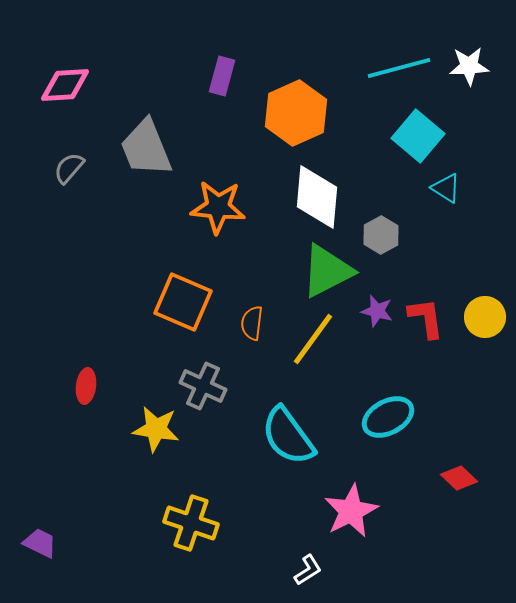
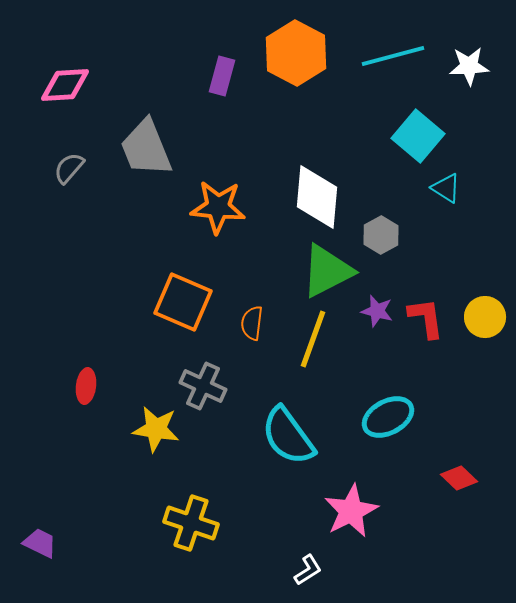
cyan line: moved 6 px left, 12 px up
orange hexagon: moved 60 px up; rotated 8 degrees counterclockwise
yellow line: rotated 16 degrees counterclockwise
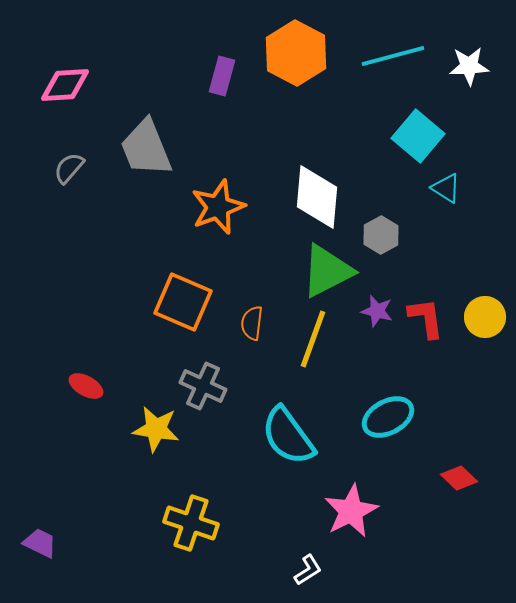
orange star: rotated 26 degrees counterclockwise
red ellipse: rotated 68 degrees counterclockwise
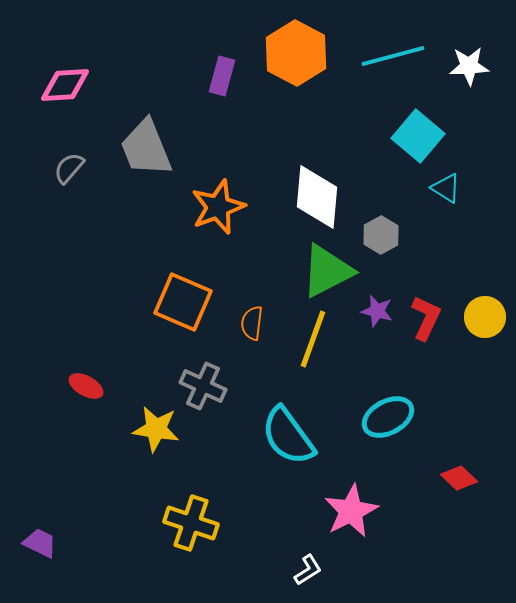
red L-shape: rotated 33 degrees clockwise
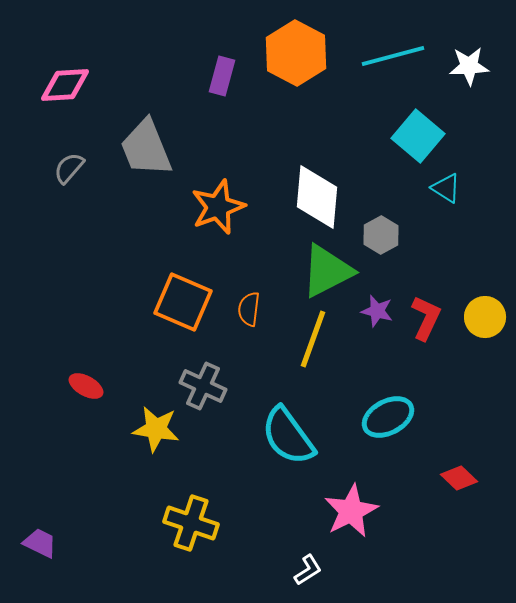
orange semicircle: moved 3 px left, 14 px up
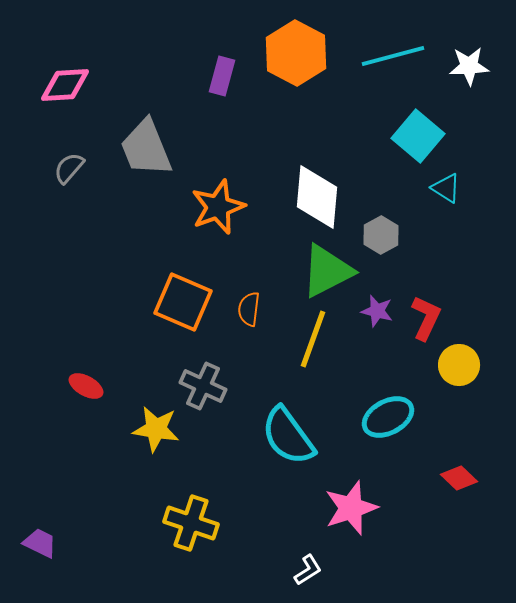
yellow circle: moved 26 px left, 48 px down
pink star: moved 3 px up; rotated 8 degrees clockwise
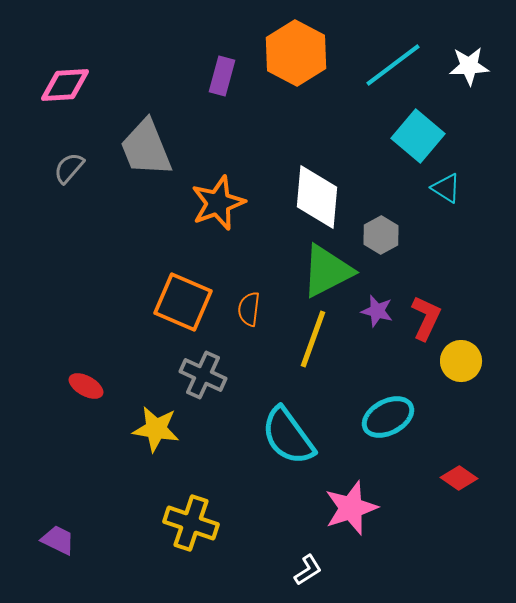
cyan line: moved 9 px down; rotated 22 degrees counterclockwise
orange star: moved 4 px up
yellow circle: moved 2 px right, 4 px up
gray cross: moved 11 px up
red diamond: rotated 9 degrees counterclockwise
purple trapezoid: moved 18 px right, 3 px up
